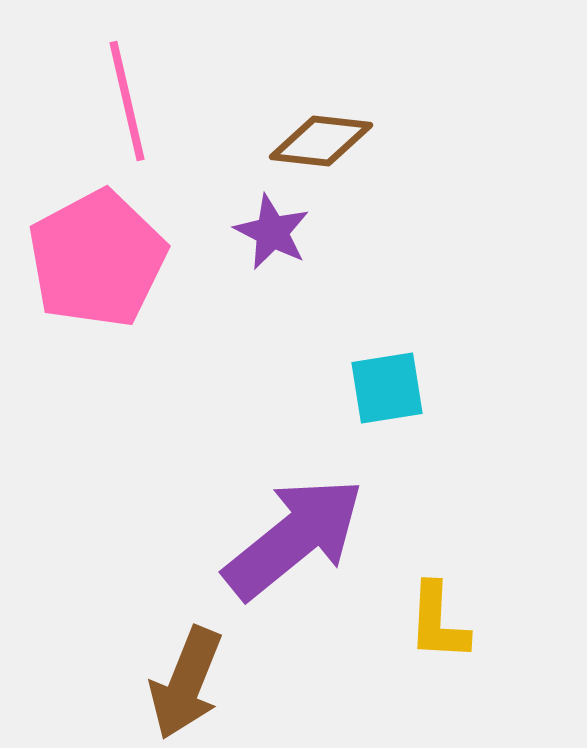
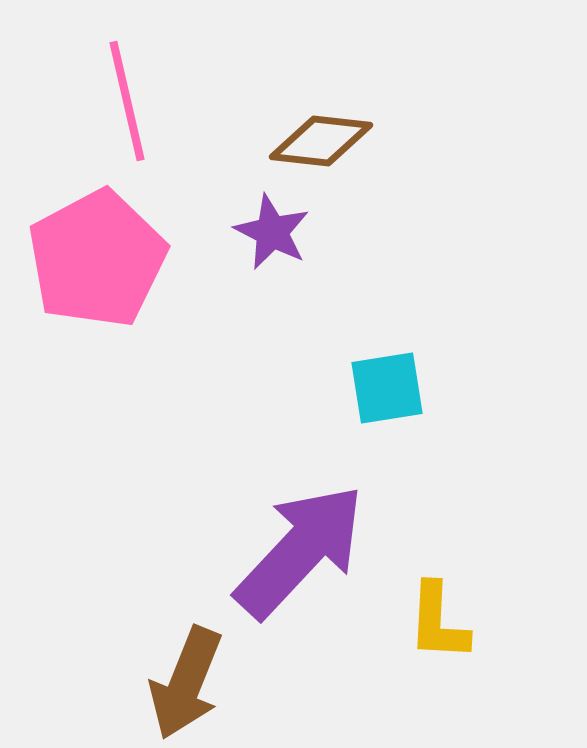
purple arrow: moved 6 px right, 13 px down; rotated 8 degrees counterclockwise
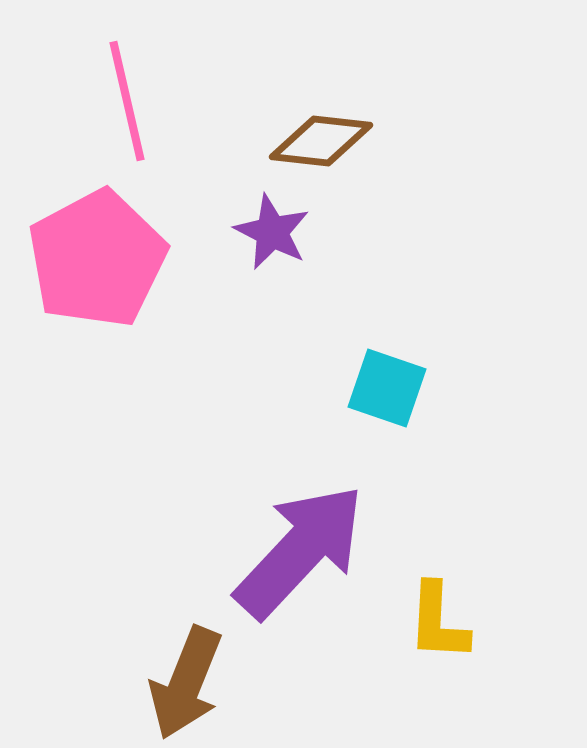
cyan square: rotated 28 degrees clockwise
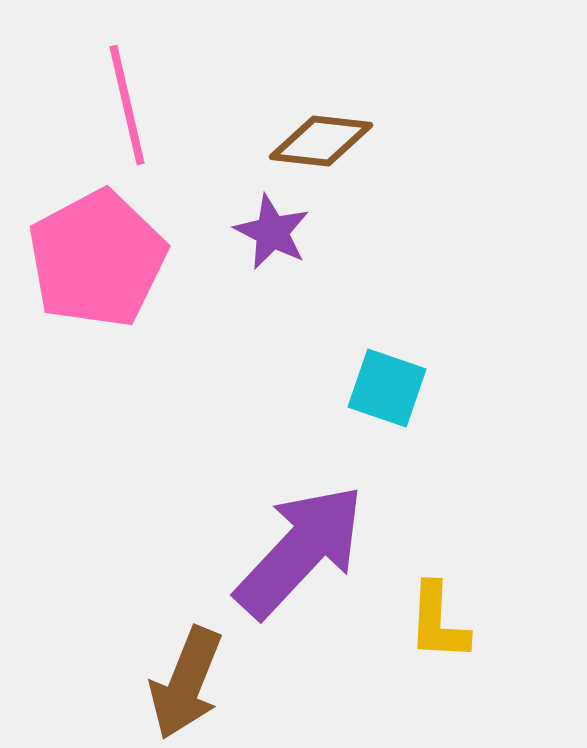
pink line: moved 4 px down
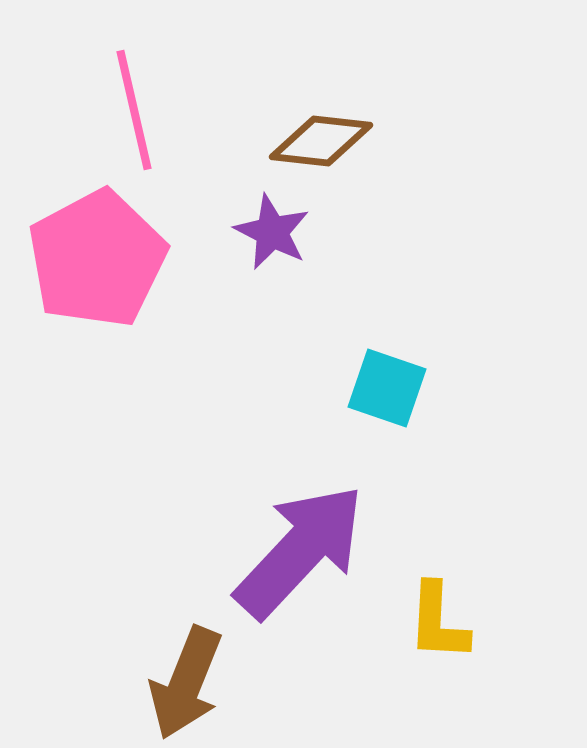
pink line: moved 7 px right, 5 px down
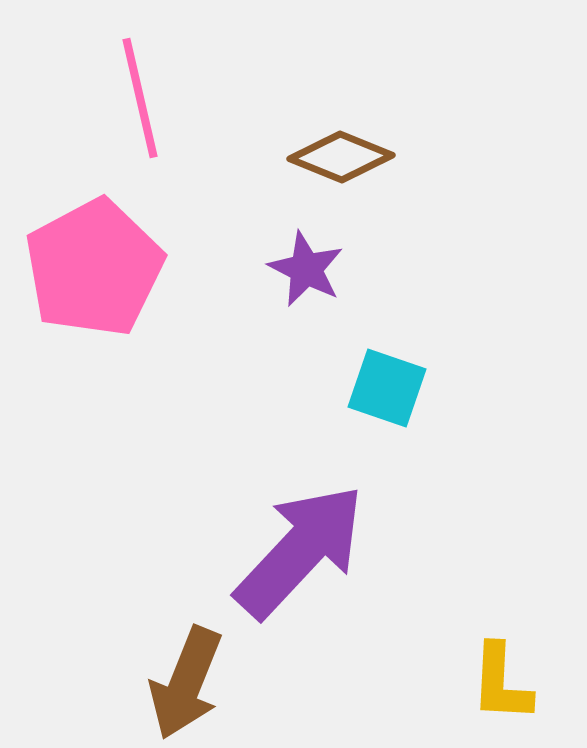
pink line: moved 6 px right, 12 px up
brown diamond: moved 20 px right, 16 px down; rotated 16 degrees clockwise
purple star: moved 34 px right, 37 px down
pink pentagon: moved 3 px left, 9 px down
yellow L-shape: moved 63 px right, 61 px down
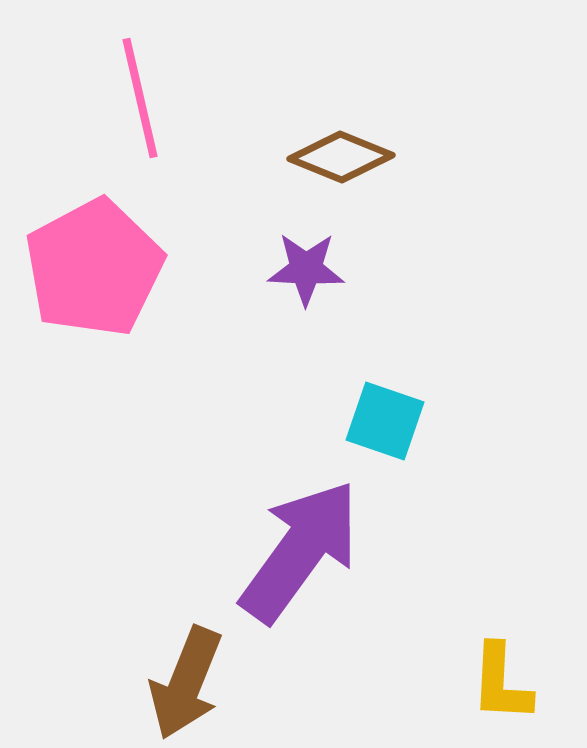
purple star: rotated 24 degrees counterclockwise
cyan square: moved 2 px left, 33 px down
purple arrow: rotated 7 degrees counterclockwise
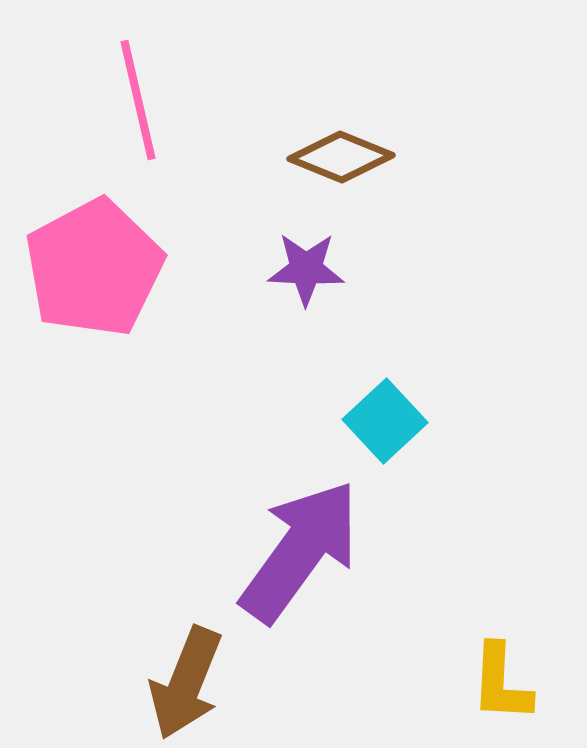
pink line: moved 2 px left, 2 px down
cyan square: rotated 28 degrees clockwise
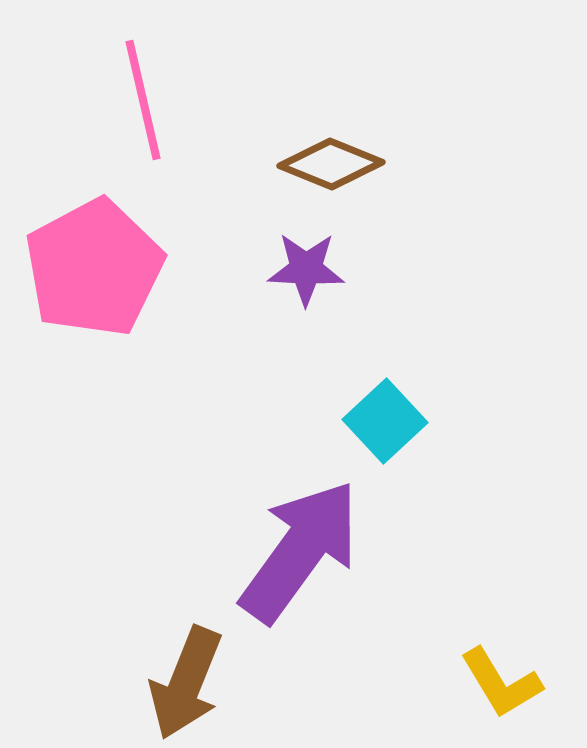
pink line: moved 5 px right
brown diamond: moved 10 px left, 7 px down
yellow L-shape: rotated 34 degrees counterclockwise
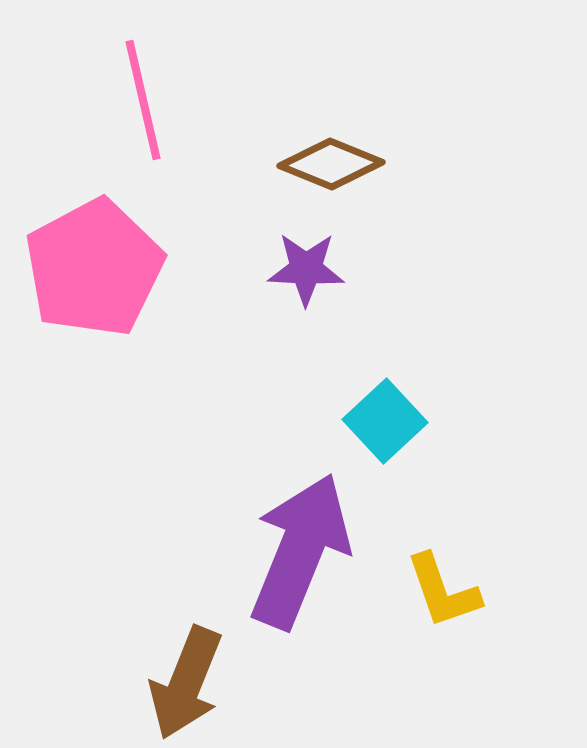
purple arrow: rotated 14 degrees counterclockwise
yellow L-shape: moved 58 px left, 92 px up; rotated 12 degrees clockwise
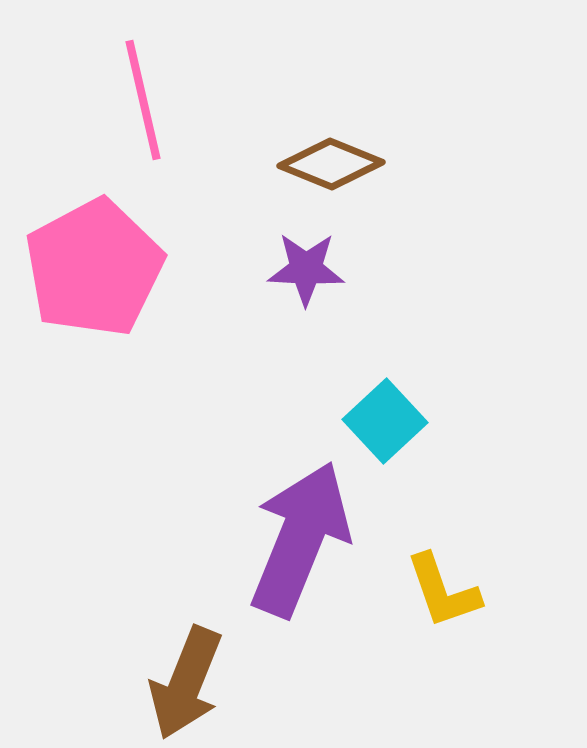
purple arrow: moved 12 px up
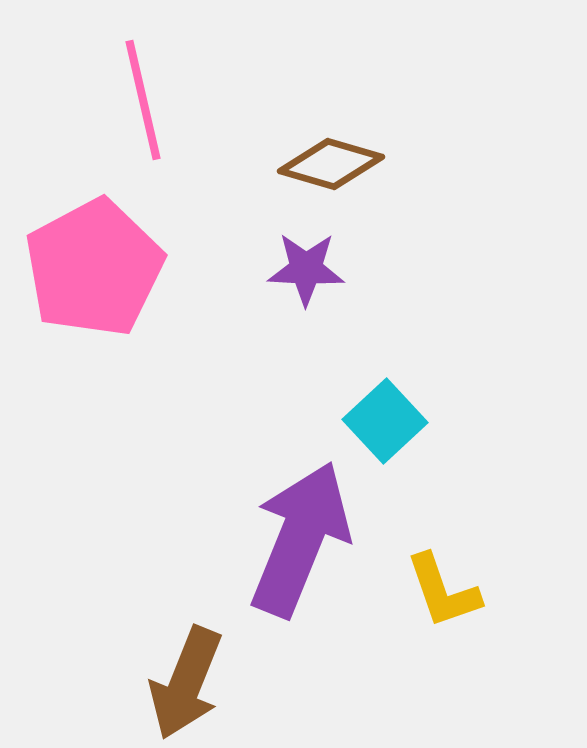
brown diamond: rotated 6 degrees counterclockwise
